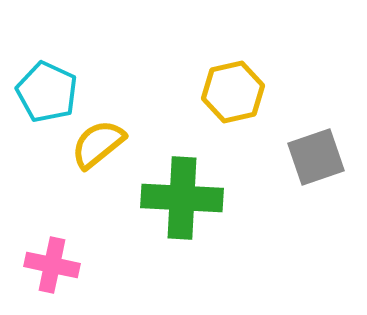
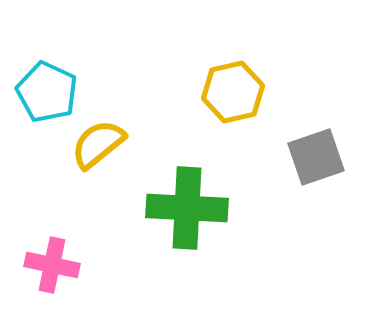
green cross: moved 5 px right, 10 px down
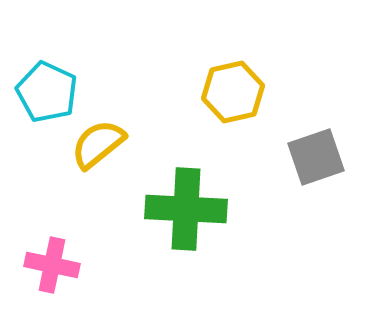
green cross: moved 1 px left, 1 px down
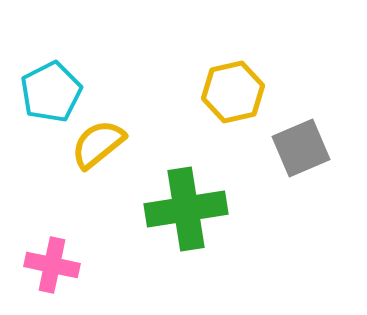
cyan pentagon: moved 4 px right; rotated 20 degrees clockwise
gray square: moved 15 px left, 9 px up; rotated 4 degrees counterclockwise
green cross: rotated 12 degrees counterclockwise
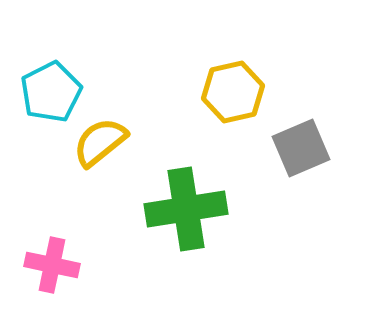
yellow semicircle: moved 2 px right, 2 px up
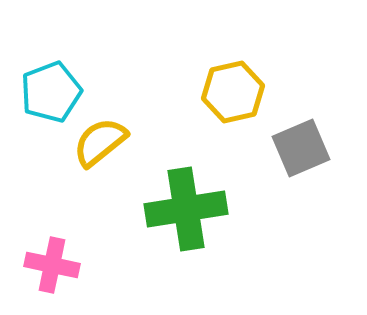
cyan pentagon: rotated 6 degrees clockwise
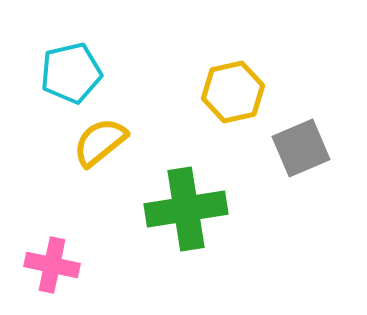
cyan pentagon: moved 20 px right, 19 px up; rotated 8 degrees clockwise
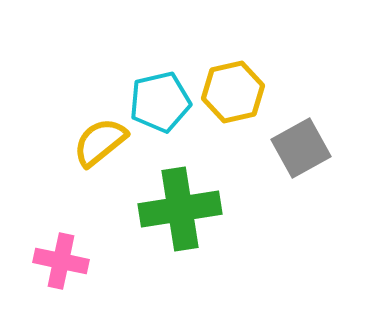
cyan pentagon: moved 89 px right, 29 px down
gray square: rotated 6 degrees counterclockwise
green cross: moved 6 px left
pink cross: moved 9 px right, 4 px up
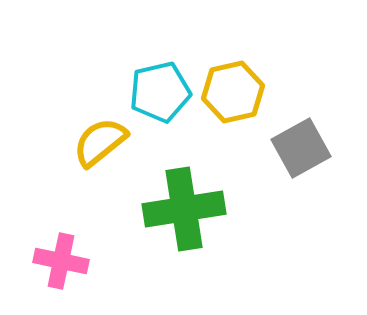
cyan pentagon: moved 10 px up
green cross: moved 4 px right
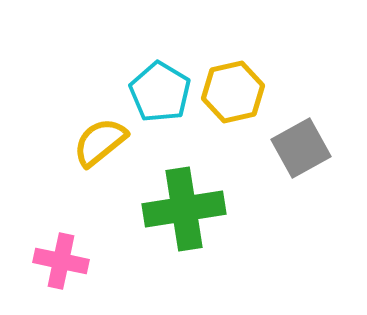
cyan pentagon: rotated 28 degrees counterclockwise
